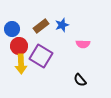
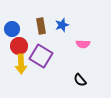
brown rectangle: rotated 63 degrees counterclockwise
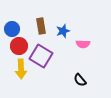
blue star: moved 1 px right, 6 px down
yellow arrow: moved 5 px down
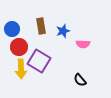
red circle: moved 1 px down
purple square: moved 2 px left, 5 px down
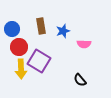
pink semicircle: moved 1 px right
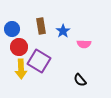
blue star: rotated 16 degrees counterclockwise
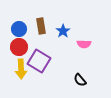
blue circle: moved 7 px right
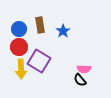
brown rectangle: moved 1 px left, 1 px up
pink semicircle: moved 25 px down
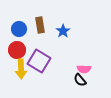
red circle: moved 2 px left, 3 px down
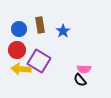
yellow arrow: rotated 96 degrees clockwise
